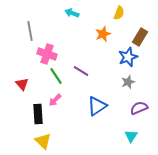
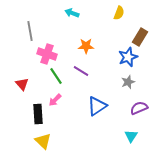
orange star: moved 17 px left, 12 px down; rotated 21 degrees clockwise
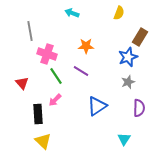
red triangle: moved 1 px up
purple semicircle: rotated 114 degrees clockwise
cyan triangle: moved 7 px left, 3 px down
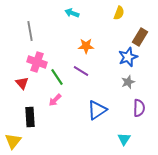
pink cross: moved 10 px left, 8 px down
green line: moved 1 px right, 1 px down
blue triangle: moved 4 px down
black rectangle: moved 8 px left, 3 px down
yellow triangle: moved 30 px left; rotated 24 degrees clockwise
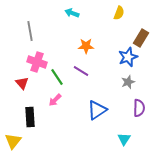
brown rectangle: moved 1 px right, 1 px down
